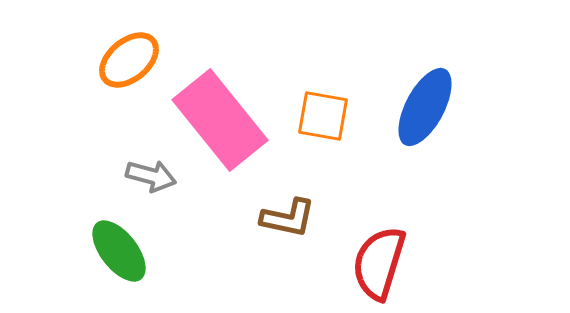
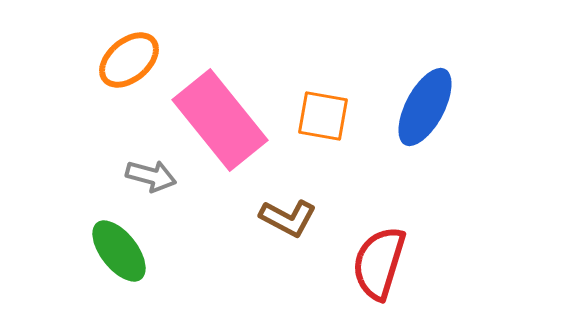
brown L-shape: rotated 16 degrees clockwise
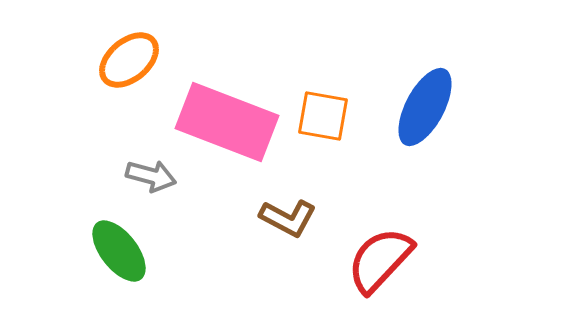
pink rectangle: moved 7 px right, 2 px down; rotated 30 degrees counterclockwise
red semicircle: moved 1 px right, 3 px up; rotated 26 degrees clockwise
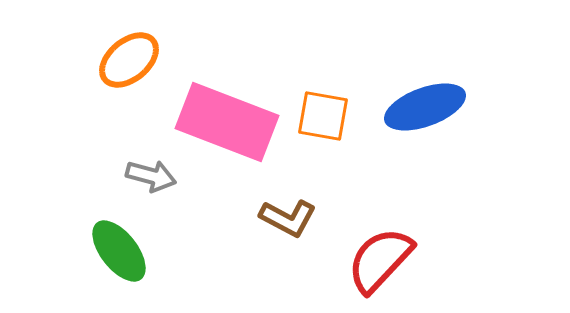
blue ellipse: rotated 42 degrees clockwise
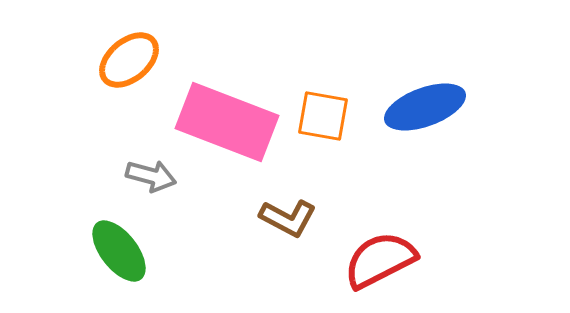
red semicircle: rotated 20 degrees clockwise
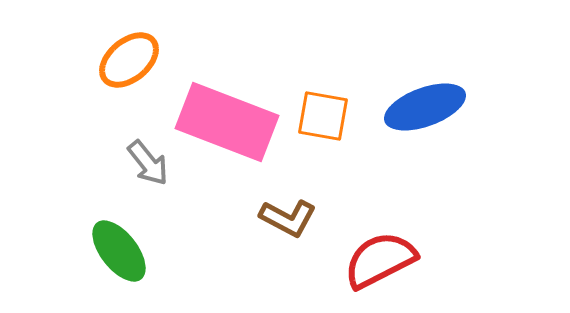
gray arrow: moved 3 px left, 13 px up; rotated 36 degrees clockwise
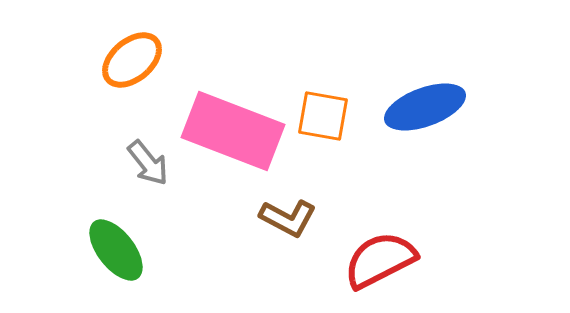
orange ellipse: moved 3 px right
pink rectangle: moved 6 px right, 9 px down
green ellipse: moved 3 px left, 1 px up
